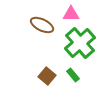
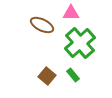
pink triangle: moved 1 px up
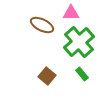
green cross: moved 1 px left, 1 px up
green rectangle: moved 9 px right, 1 px up
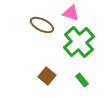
pink triangle: rotated 18 degrees clockwise
green rectangle: moved 6 px down
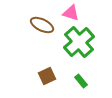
brown square: rotated 24 degrees clockwise
green rectangle: moved 1 px left, 1 px down
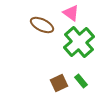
pink triangle: rotated 18 degrees clockwise
brown square: moved 12 px right, 7 px down
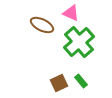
pink triangle: rotated 12 degrees counterclockwise
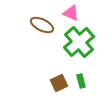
green rectangle: rotated 24 degrees clockwise
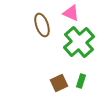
brown ellipse: rotated 45 degrees clockwise
green rectangle: rotated 32 degrees clockwise
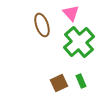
pink triangle: rotated 24 degrees clockwise
green rectangle: rotated 40 degrees counterclockwise
